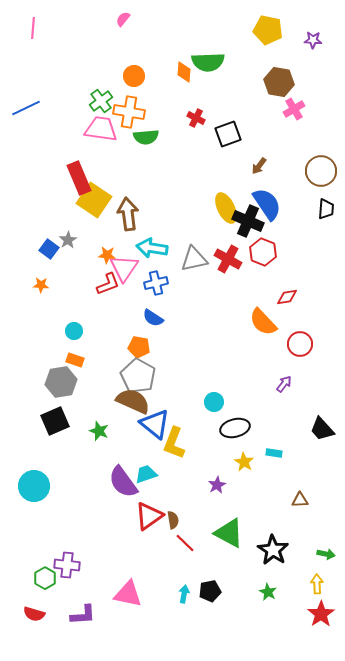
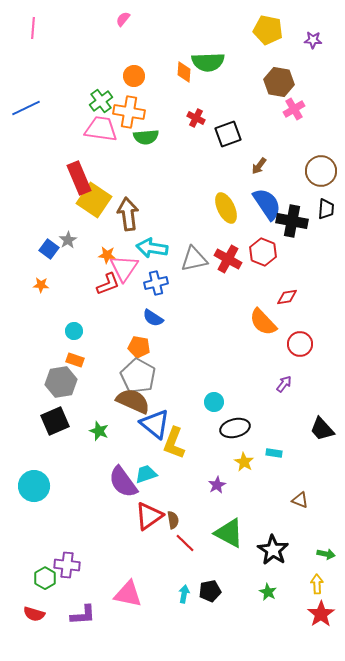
black cross at (248, 221): moved 44 px right; rotated 12 degrees counterclockwise
brown triangle at (300, 500): rotated 24 degrees clockwise
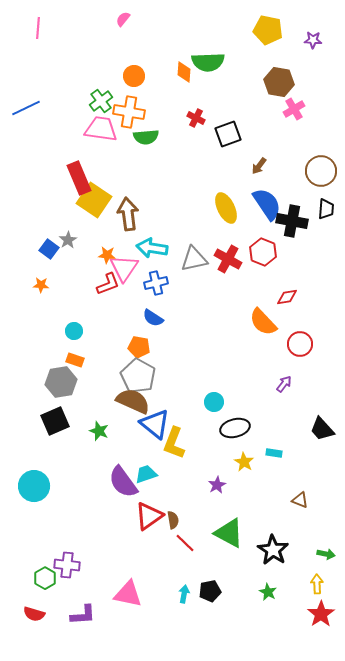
pink line at (33, 28): moved 5 px right
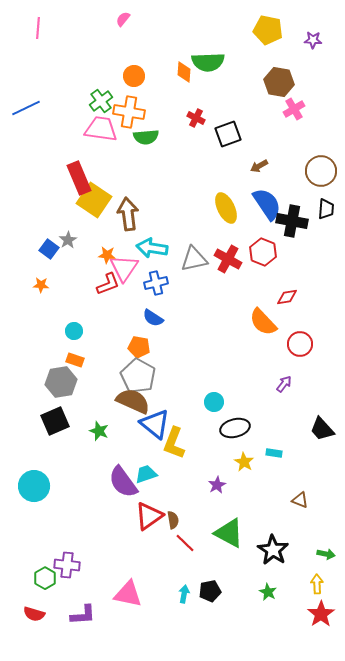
brown arrow at (259, 166): rotated 24 degrees clockwise
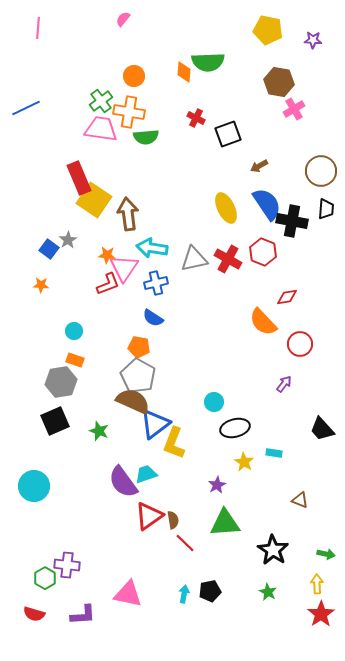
blue triangle at (155, 424): rotated 44 degrees clockwise
green triangle at (229, 533): moved 4 px left, 10 px up; rotated 32 degrees counterclockwise
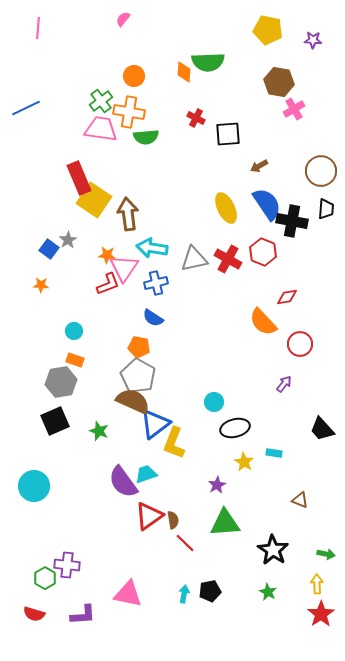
black square at (228, 134): rotated 16 degrees clockwise
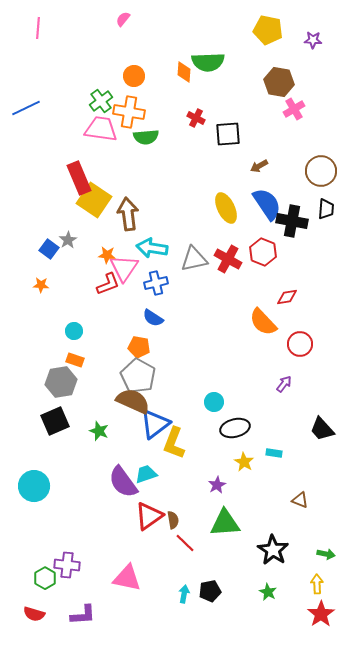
pink triangle at (128, 594): moved 1 px left, 16 px up
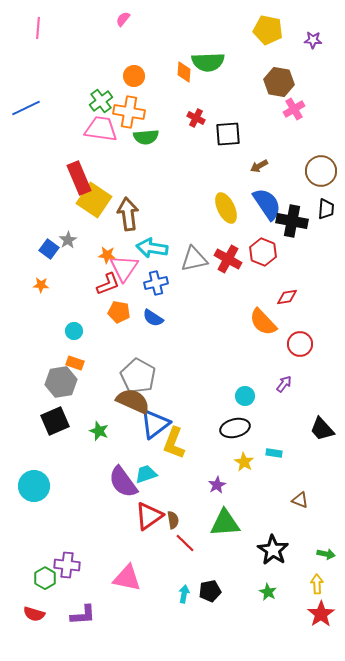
orange pentagon at (139, 347): moved 20 px left, 35 px up
orange rectangle at (75, 360): moved 3 px down
cyan circle at (214, 402): moved 31 px right, 6 px up
